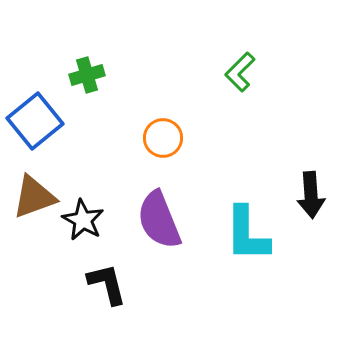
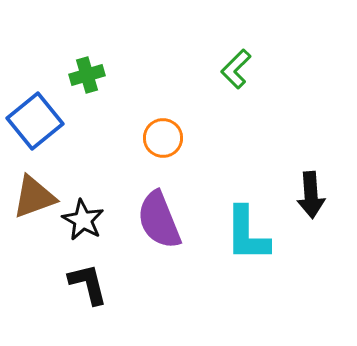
green L-shape: moved 4 px left, 3 px up
black L-shape: moved 19 px left
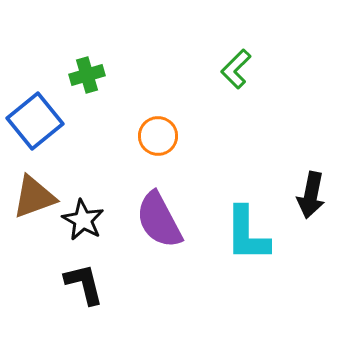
orange circle: moved 5 px left, 2 px up
black arrow: rotated 15 degrees clockwise
purple semicircle: rotated 6 degrees counterclockwise
black L-shape: moved 4 px left
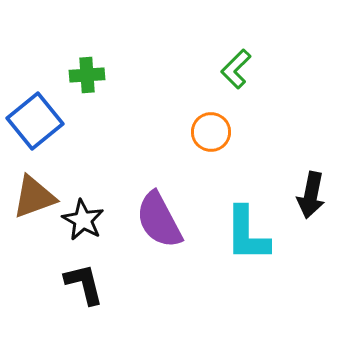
green cross: rotated 12 degrees clockwise
orange circle: moved 53 px right, 4 px up
